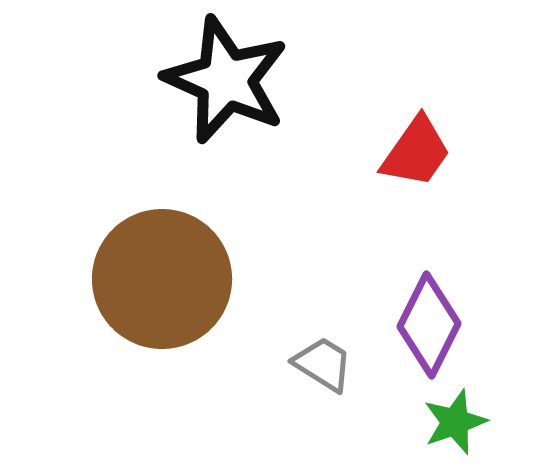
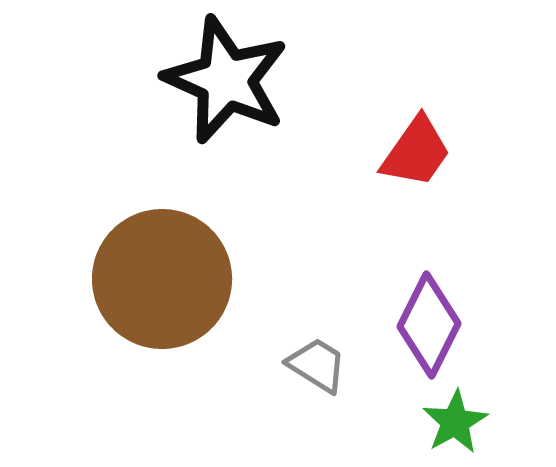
gray trapezoid: moved 6 px left, 1 px down
green star: rotated 10 degrees counterclockwise
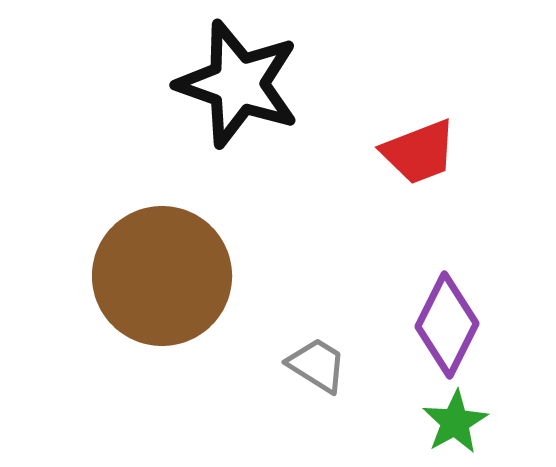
black star: moved 12 px right, 4 px down; rotated 5 degrees counterclockwise
red trapezoid: moved 3 px right; rotated 34 degrees clockwise
brown circle: moved 3 px up
purple diamond: moved 18 px right
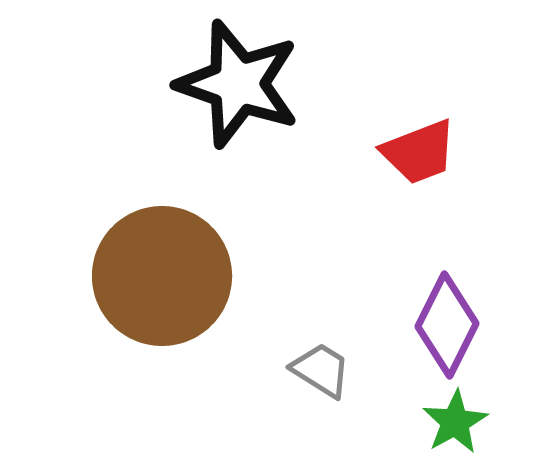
gray trapezoid: moved 4 px right, 5 px down
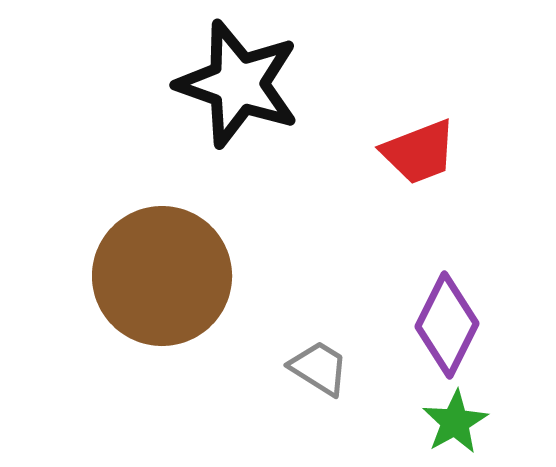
gray trapezoid: moved 2 px left, 2 px up
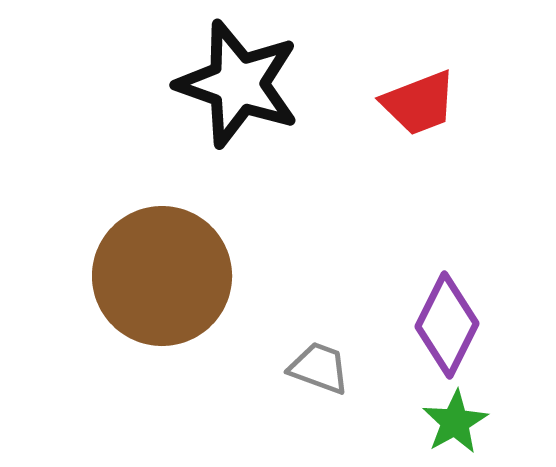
red trapezoid: moved 49 px up
gray trapezoid: rotated 12 degrees counterclockwise
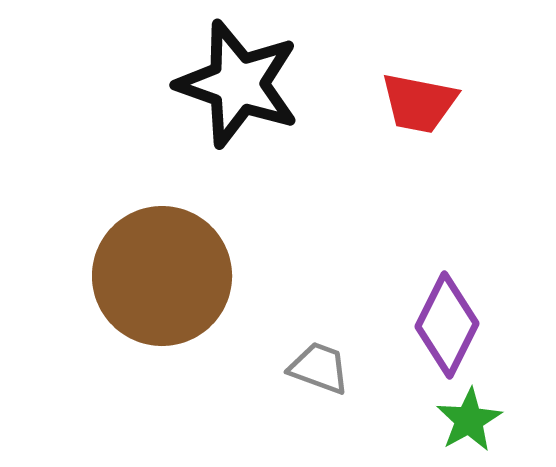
red trapezoid: rotated 32 degrees clockwise
green star: moved 14 px right, 2 px up
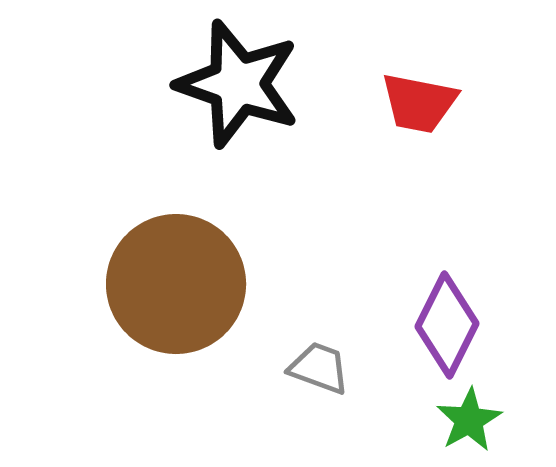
brown circle: moved 14 px right, 8 px down
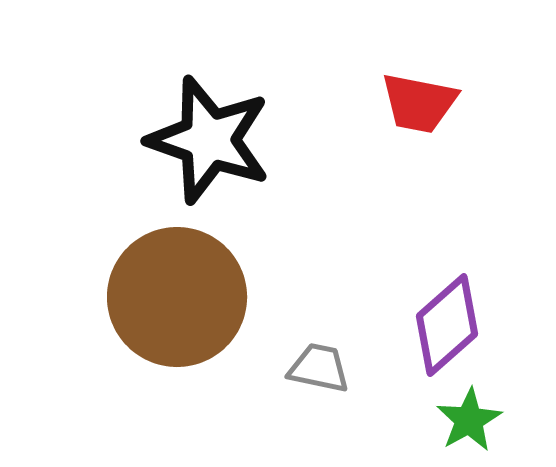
black star: moved 29 px left, 56 px down
brown circle: moved 1 px right, 13 px down
purple diamond: rotated 22 degrees clockwise
gray trapezoid: rotated 8 degrees counterclockwise
